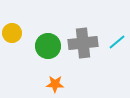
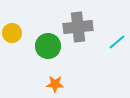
gray cross: moved 5 px left, 16 px up
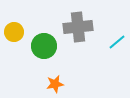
yellow circle: moved 2 px right, 1 px up
green circle: moved 4 px left
orange star: rotated 12 degrees counterclockwise
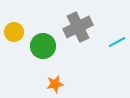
gray cross: rotated 20 degrees counterclockwise
cyan line: rotated 12 degrees clockwise
green circle: moved 1 px left
